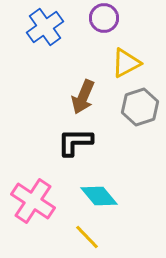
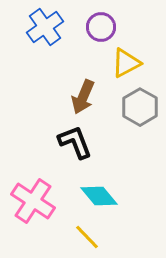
purple circle: moved 3 px left, 9 px down
gray hexagon: rotated 12 degrees counterclockwise
black L-shape: rotated 69 degrees clockwise
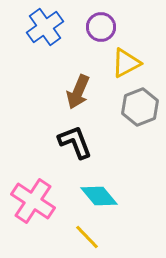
brown arrow: moved 5 px left, 5 px up
gray hexagon: rotated 9 degrees clockwise
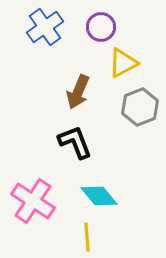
yellow triangle: moved 3 px left
yellow line: rotated 40 degrees clockwise
